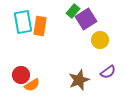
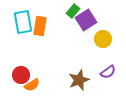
purple square: moved 1 px down
yellow circle: moved 3 px right, 1 px up
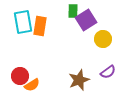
green rectangle: rotated 40 degrees counterclockwise
red circle: moved 1 px left, 1 px down
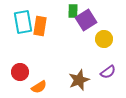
yellow circle: moved 1 px right
red circle: moved 4 px up
orange semicircle: moved 7 px right, 2 px down
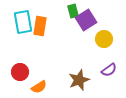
green rectangle: rotated 16 degrees counterclockwise
purple semicircle: moved 1 px right, 2 px up
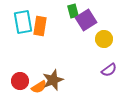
red circle: moved 9 px down
brown star: moved 26 px left
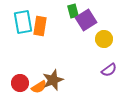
red circle: moved 2 px down
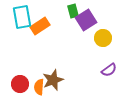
cyan rectangle: moved 1 px left, 5 px up
orange rectangle: rotated 48 degrees clockwise
yellow circle: moved 1 px left, 1 px up
red circle: moved 1 px down
orange semicircle: rotated 126 degrees clockwise
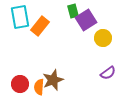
cyan rectangle: moved 2 px left
orange rectangle: rotated 18 degrees counterclockwise
purple semicircle: moved 1 px left, 3 px down
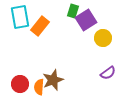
green rectangle: rotated 32 degrees clockwise
